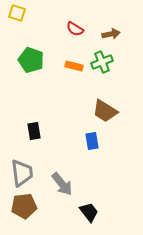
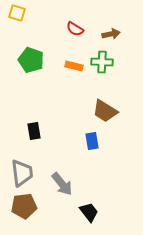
green cross: rotated 25 degrees clockwise
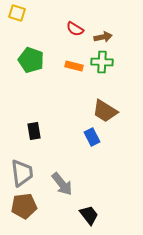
brown arrow: moved 8 px left, 3 px down
blue rectangle: moved 4 px up; rotated 18 degrees counterclockwise
black trapezoid: moved 3 px down
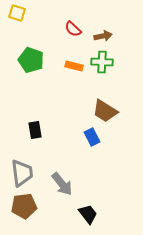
red semicircle: moved 2 px left; rotated 12 degrees clockwise
brown arrow: moved 1 px up
black rectangle: moved 1 px right, 1 px up
black trapezoid: moved 1 px left, 1 px up
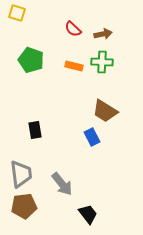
brown arrow: moved 2 px up
gray trapezoid: moved 1 px left, 1 px down
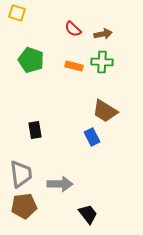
gray arrow: moved 2 px left; rotated 50 degrees counterclockwise
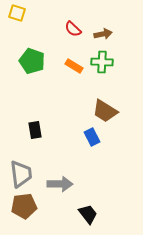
green pentagon: moved 1 px right, 1 px down
orange rectangle: rotated 18 degrees clockwise
